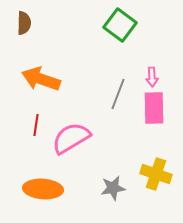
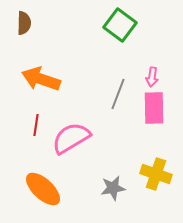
pink arrow: rotated 12 degrees clockwise
orange ellipse: rotated 39 degrees clockwise
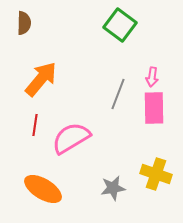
orange arrow: rotated 111 degrees clockwise
red line: moved 1 px left
orange ellipse: rotated 12 degrees counterclockwise
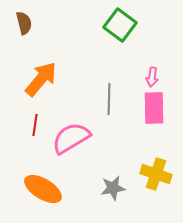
brown semicircle: rotated 15 degrees counterclockwise
gray line: moved 9 px left, 5 px down; rotated 20 degrees counterclockwise
